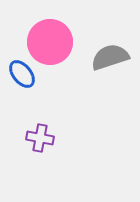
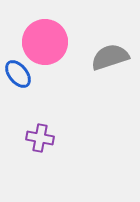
pink circle: moved 5 px left
blue ellipse: moved 4 px left
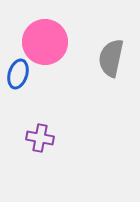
gray semicircle: moved 1 px right, 1 px down; rotated 60 degrees counterclockwise
blue ellipse: rotated 56 degrees clockwise
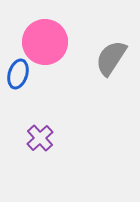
gray semicircle: rotated 21 degrees clockwise
purple cross: rotated 36 degrees clockwise
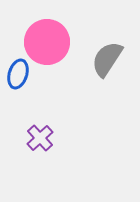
pink circle: moved 2 px right
gray semicircle: moved 4 px left, 1 px down
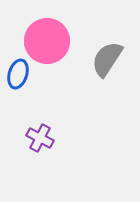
pink circle: moved 1 px up
purple cross: rotated 20 degrees counterclockwise
